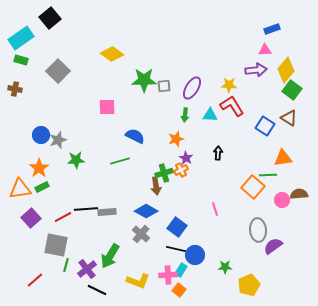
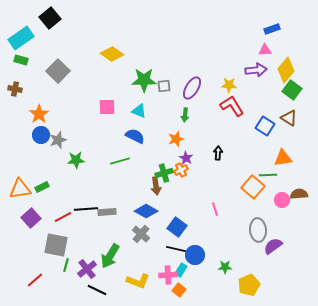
cyan triangle at (210, 115): moved 71 px left, 4 px up; rotated 21 degrees clockwise
orange star at (39, 168): moved 54 px up
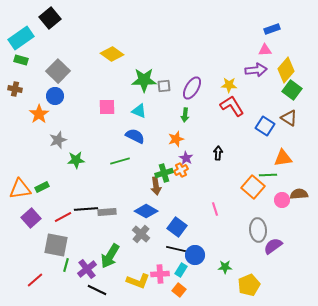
blue circle at (41, 135): moved 14 px right, 39 px up
pink cross at (168, 275): moved 8 px left, 1 px up
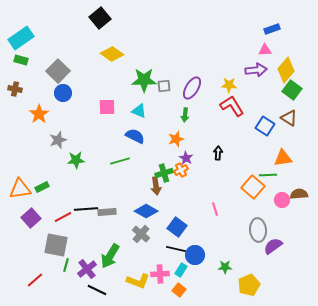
black square at (50, 18): moved 50 px right
blue circle at (55, 96): moved 8 px right, 3 px up
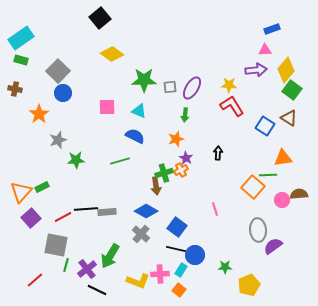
gray square at (164, 86): moved 6 px right, 1 px down
orange triangle at (20, 189): moved 1 px right, 3 px down; rotated 40 degrees counterclockwise
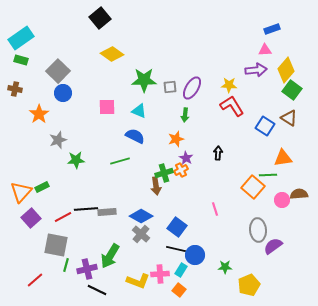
blue diamond at (146, 211): moved 5 px left, 5 px down
purple cross at (87, 269): rotated 24 degrees clockwise
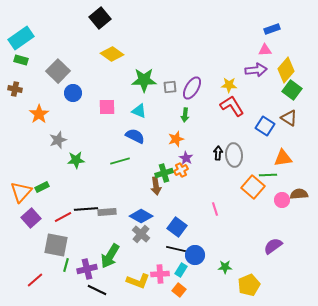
blue circle at (63, 93): moved 10 px right
gray ellipse at (258, 230): moved 24 px left, 75 px up
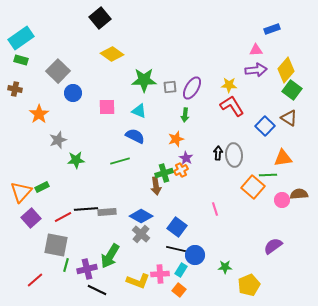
pink triangle at (265, 50): moved 9 px left
blue square at (265, 126): rotated 12 degrees clockwise
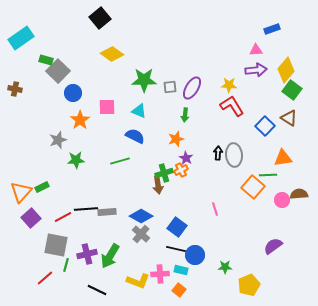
green rectangle at (21, 60): moved 25 px right
orange star at (39, 114): moved 41 px right, 6 px down
brown arrow at (156, 186): moved 2 px right, 1 px up
purple cross at (87, 269): moved 15 px up
cyan rectangle at (181, 270): rotated 72 degrees clockwise
red line at (35, 280): moved 10 px right, 2 px up
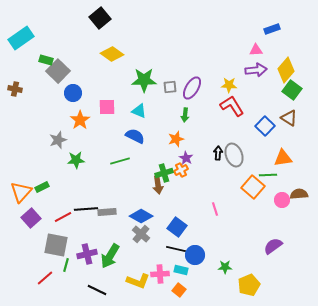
gray ellipse at (234, 155): rotated 15 degrees counterclockwise
